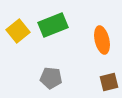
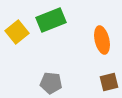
green rectangle: moved 2 px left, 5 px up
yellow square: moved 1 px left, 1 px down
gray pentagon: moved 5 px down
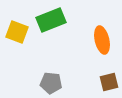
yellow square: rotated 30 degrees counterclockwise
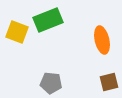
green rectangle: moved 3 px left
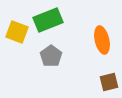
gray pentagon: moved 27 px up; rotated 30 degrees clockwise
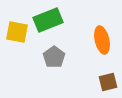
yellow square: rotated 10 degrees counterclockwise
gray pentagon: moved 3 px right, 1 px down
brown square: moved 1 px left
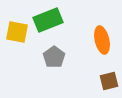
brown square: moved 1 px right, 1 px up
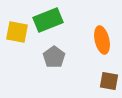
brown square: rotated 24 degrees clockwise
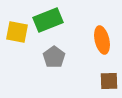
brown square: rotated 12 degrees counterclockwise
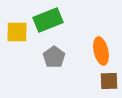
yellow square: rotated 10 degrees counterclockwise
orange ellipse: moved 1 px left, 11 px down
